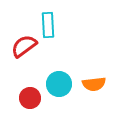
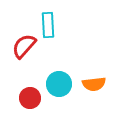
red semicircle: rotated 12 degrees counterclockwise
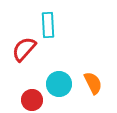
red semicircle: moved 3 px down
orange semicircle: moved 1 px left, 1 px up; rotated 110 degrees counterclockwise
red circle: moved 2 px right, 2 px down
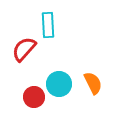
red circle: moved 2 px right, 3 px up
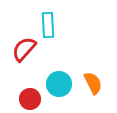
red circle: moved 4 px left, 2 px down
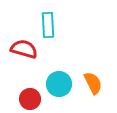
red semicircle: rotated 64 degrees clockwise
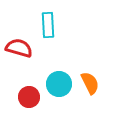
red semicircle: moved 5 px left, 1 px up
orange semicircle: moved 3 px left
red circle: moved 1 px left, 2 px up
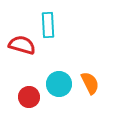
red semicircle: moved 3 px right, 3 px up
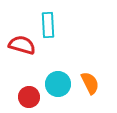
cyan circle: moved 1 px left
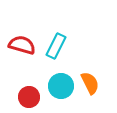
cyan rectangle: moved 8 px right, 21 px down; rotated 30 degrees clockwise
cyan circle: moved 3 px right, 2 px down
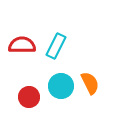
red semicircle: rotated 16 degrees counterclockwise
